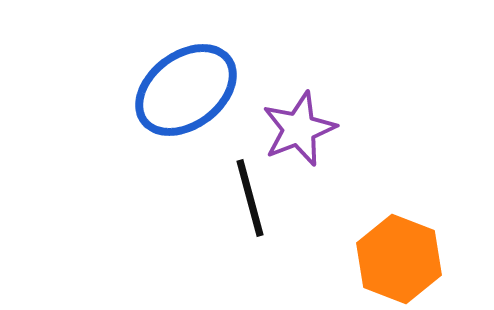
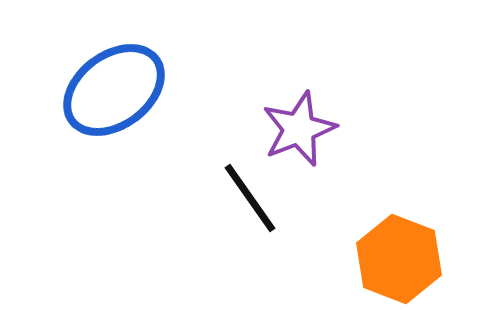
blue ellipse: moved 72 px left
black line: rotated 20 degrees counterclockwise
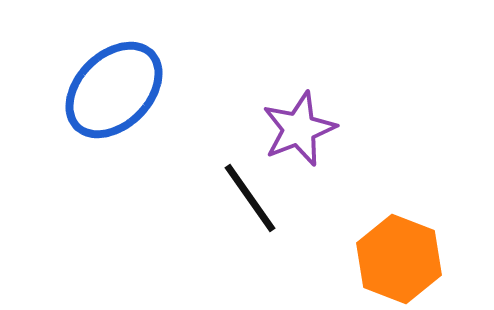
blue ellipse: rotated 8 degrees counterclockwise
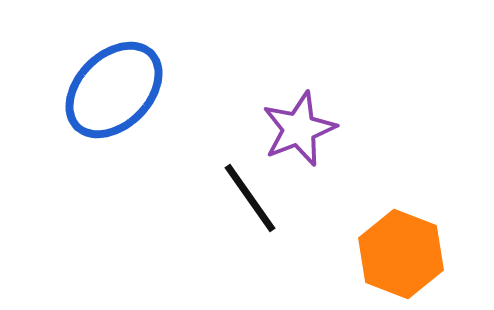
orange hexagon: moved 2 px right, 5 px up
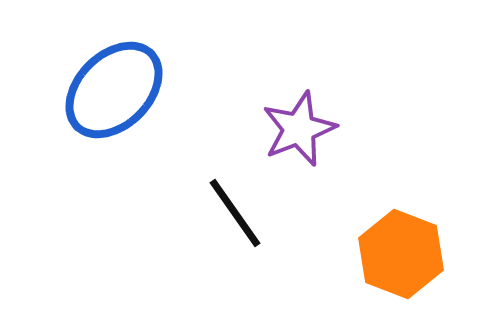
black line: moved 15 px left, 15 px down
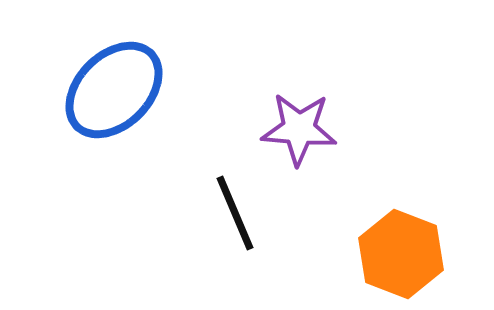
purple star: rotated 26 degrees clockwise
black line: rotated 12 degrees clockwise
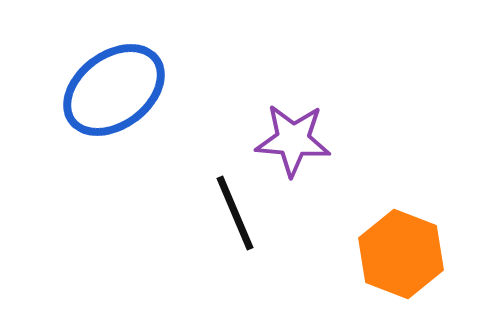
blue ellipse: rotated 8 degrees clockwise
purple star: moved 6 px left, 11 px down
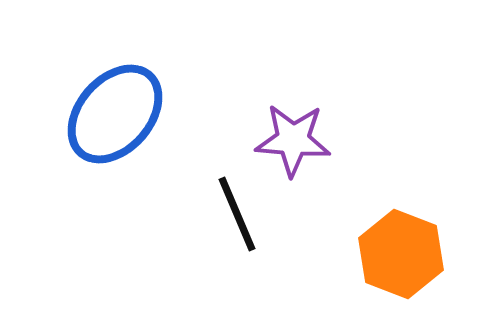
blue ellipse: moved 1 px right, 24 px down; rotated 12 degrees counterclockwise
black line: moved 2 px right, 1 px down
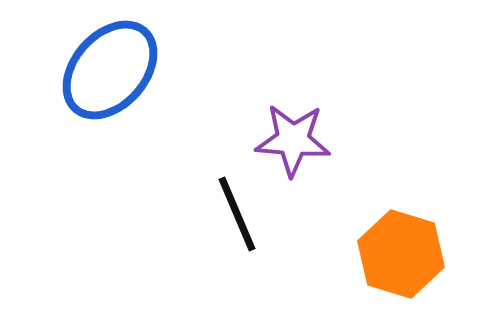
blue ellipse: moved 5 px left, 44 px up
orange hexagon: rotated 4 degrees counterclockwise
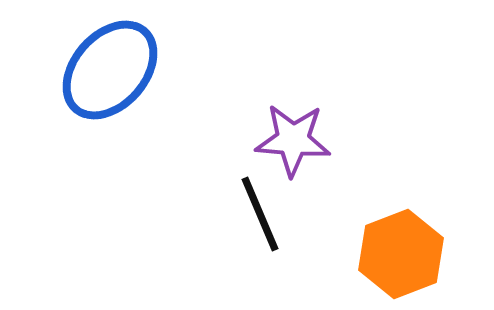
black line: moved 23 px right
orange hexagon: rotated 22 degrees clockwise
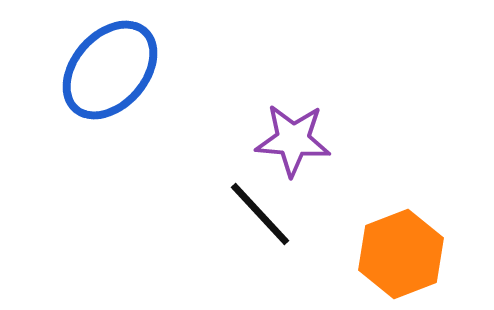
black line: rotated 20 degrees counterclockwise
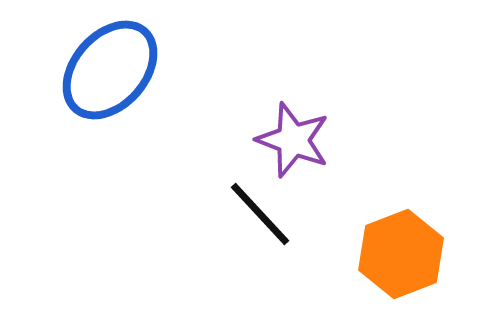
purple star: rotated 16 degrees clockwise
